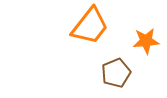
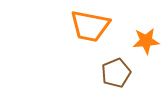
orange trapezoid: rotated 63 degrees clockwise
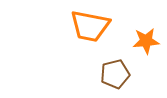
brown pentagon: moved 1 px left, 1 px down; rotated 8 degrees clockwise
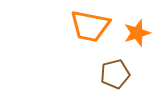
orange star: moved 9 px left, 8 px up; rotated 12 degrees counterclockwise
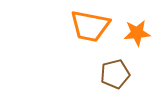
orange star: rotated 12 degrees clockwise
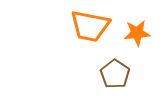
brown pentagon: rotated 24 degrees counterclockwise
